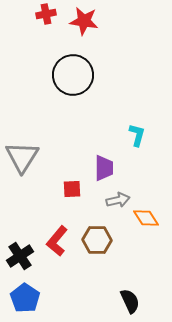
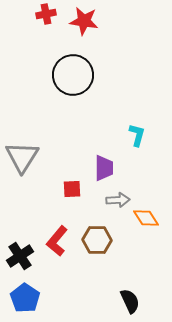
gray arrow: rotated 10 degrees clockwise
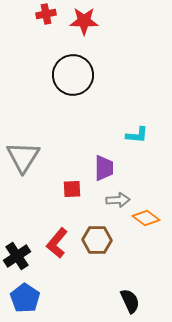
red star: rotated 8 degrees counterclockwise
cyan L-shape: rotated 80 degrees clockwise
gray triangle: moved 1 px right
orange diamond: rotated 20 degrees counterclockwise
red L-shape: moved 2 px down
black cross: moved 3 px left
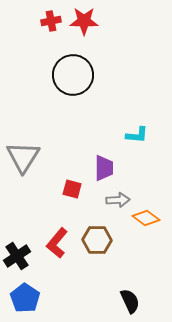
red cross: moved 5 px right, 7 px down
red square: rotated 18 degrees clockwise
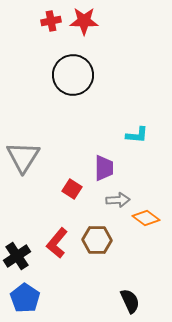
red square: rotated 18 degrees clockwise
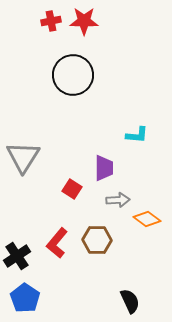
orange diamond: moved 1 px right, 1 px down
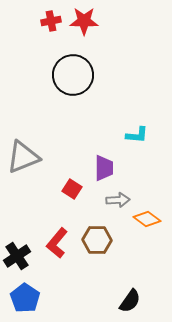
gray triangle: rotated 36 degrees clockwise
black semicircle: rotated 60 degrees clockwise
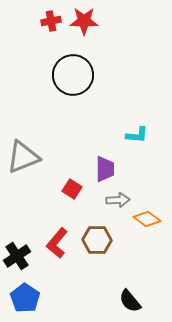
purple trapezoid: moved 1 px right, 1 px down
black semicircle: rotated 105 degrees clockwise
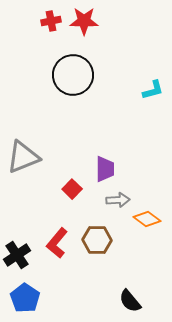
cyan L-shape: moved 16 px right, 45 px up; rotated 20 degrees counterclockwise
red square: rotated 12 degrees clockwise
black cross: moved 1 px up
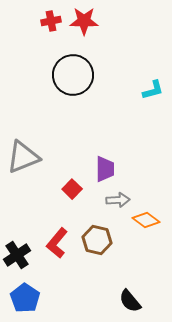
orange diamond: moved 1 px left, 1 px down
brown hexagon: rotated 12 degrees clockwise
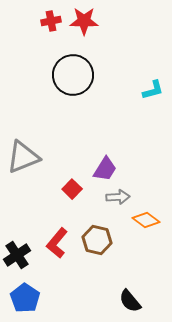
purple trapezoid: rotated 32 degrees clockwise
gray arrow: moved 3 px up
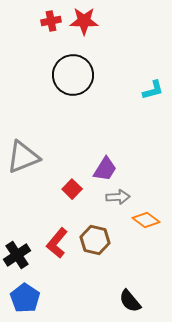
brown hexagon: moved 2 px left
